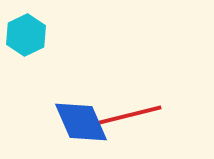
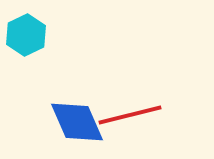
blue diamond: moved 4 px left
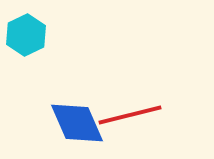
blue diamond: moved 1 px down
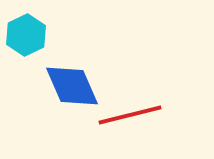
blue diamond: moved 5 px left, 37 px up
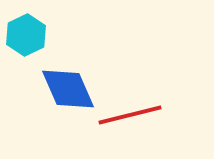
blue diamond: moved 4 px left, 3 px down
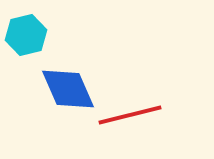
cyan hexagon: rotated 12 degrees clockwise
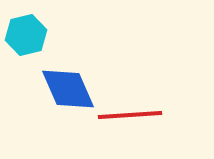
red line: rotated 10 degrees clockwise
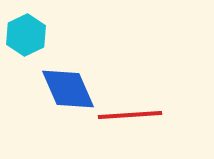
cyan hexagon: rotated 12 degrees counterclockwise
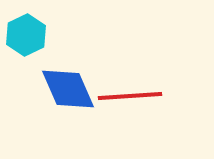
red line: moved 19 px up
